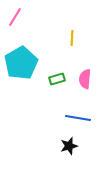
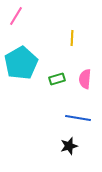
pink line: moved 1 px right, 1 px up
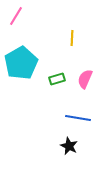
pink semicircle: rotated 18 degrees clockwise
black star: rotated 30 degrees counterclockwise
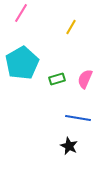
pink line: moved 5 px right, 3 px up
yellow line: moved 1 px left, 11 px up; rotated 28 degrees clockwise
cyan pentagon: moved 1 px right
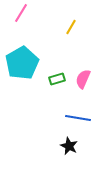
pink semicircle: moved 2 px left
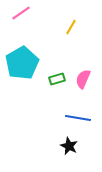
pink line: rotated 24 degrees clockwise
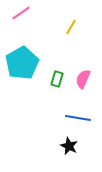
green rectangle: rotated 56 degrees counterclockwise
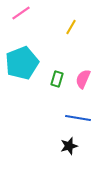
cyan pentagon: rotated 8 degrees clockwise
black star: rotated 30 degrees clockwise
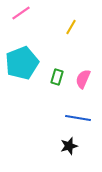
green rectangle: moved 2 px up
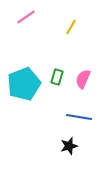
pink line: moved 5 px right, 4 px down
cyan pentagon: moved 2 px right, 21 px down
blue line: moved 1 px right, 1 px up
